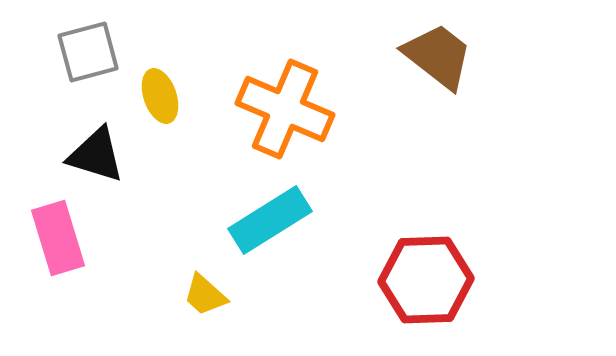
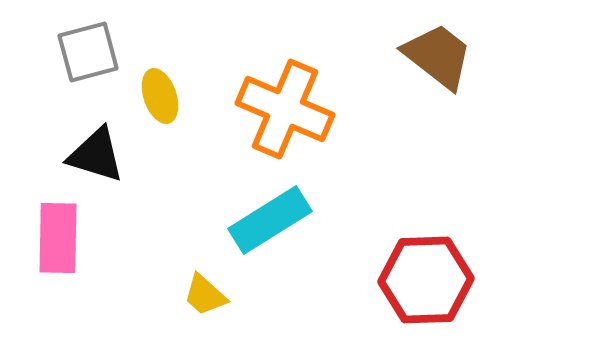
pink rectangle: rotated 18 degrees clockwise
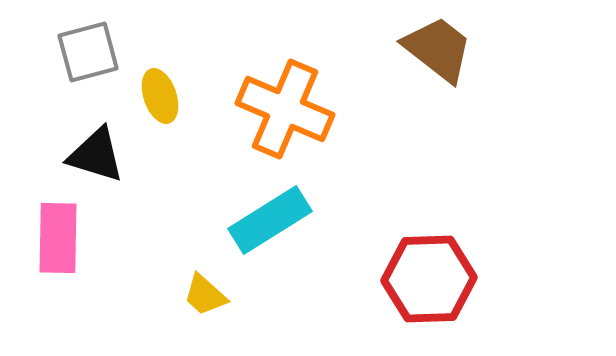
brown trapezoid: moved 7 px up
red hexagon: moved 3 px right, 1 px up
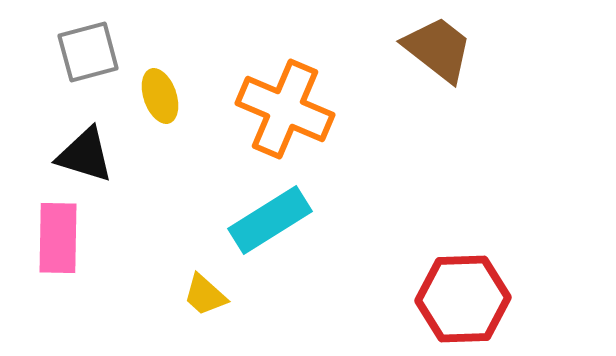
black triangle: moved 11 px left
red hexagon: moved 34 px right, 20 px down
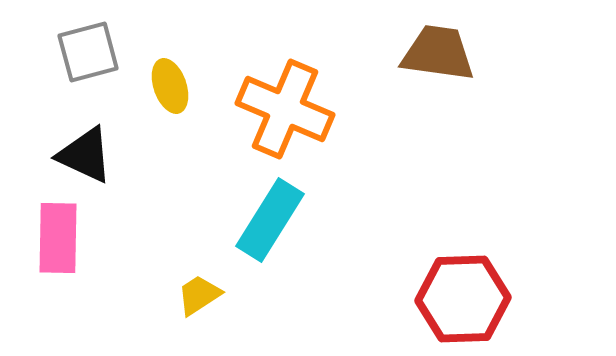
brown trapezoid: moved 4 px down; rotated 30 degrees counterclockwise
yellow ellipse: moved 10 px right, 10 px up
black triangle: rotated 8 degrees clockwise
cyan rectangle: rotated 26 degrees counterclockwise
yellow trapezoid: moved 6 px left; rotated 105 degrees clockwise
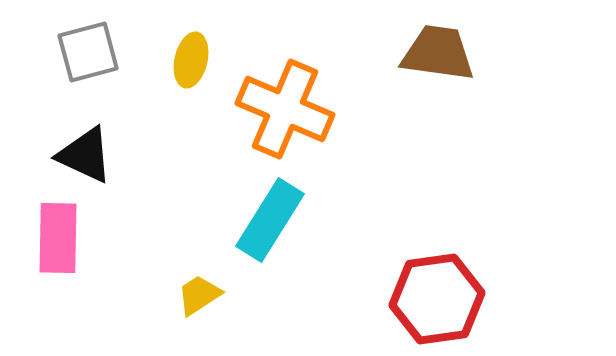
yellow ellipse: moved 21 px right, 26 px up; rotated 32 degrees clockwise
red hexagon: moved 26 px left; rotated 6 degrees counterclockwise
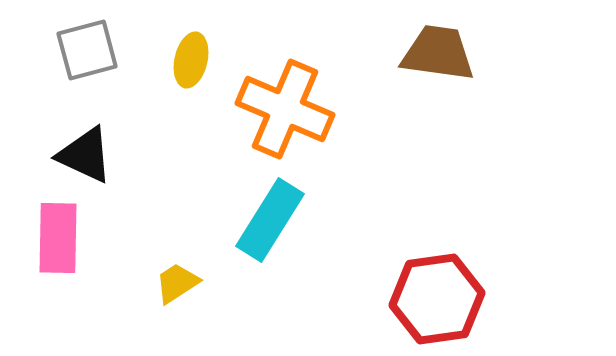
gray square: moved 1 px left, 2 px up
yellow trapezoid: moved 22 px left, 12 px up
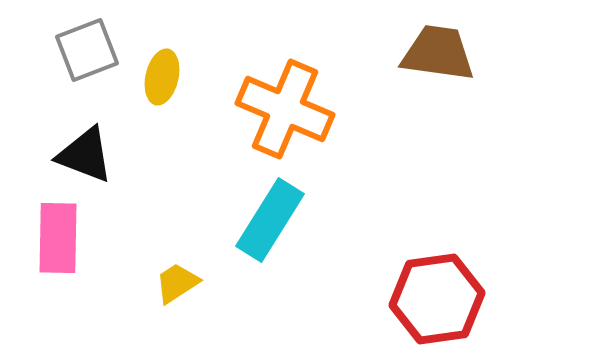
gray square: rotated 6 degrees counterclockwise
yellow ellipse: moved 29 px left, 17 px down
black triangle: rotated 4 degrees counterclockwise
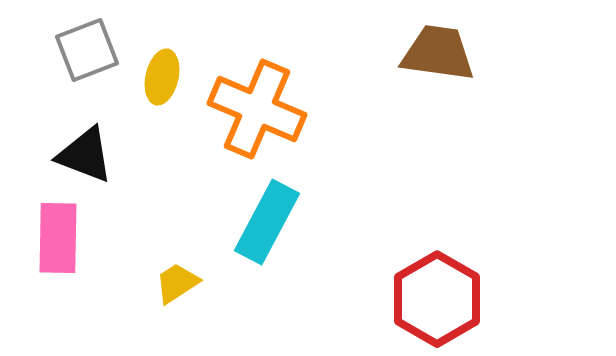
orange cross: moved 28 px left
cyan rectangle: moved 3 px left, 2 px down; rotated 4 degrees counterclockwise
red hexagon: rotated 22 degrees counterclockwise
